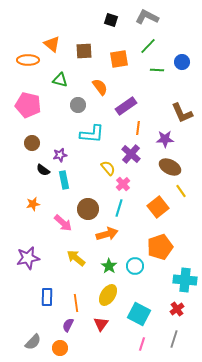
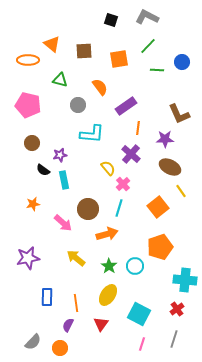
brown L-shape at (182, 113): moved 3 px left, 1 px down
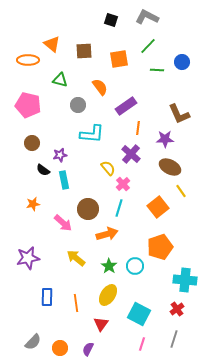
purple semicircle at (68, 325): moved 20 px right, 24 px down
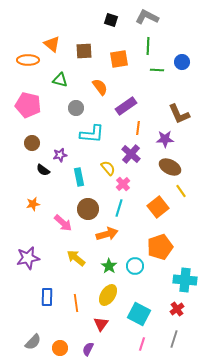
green line at (148, 46): rotated 42 degrees counterclockwise
gray circle at (78, 105): moved 2 px left, 3 px down
cyan rectangle at (64, 180): moved 15 px right, 3 px up
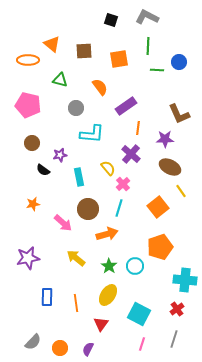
blue circle at (182, 62): moved 3 px left
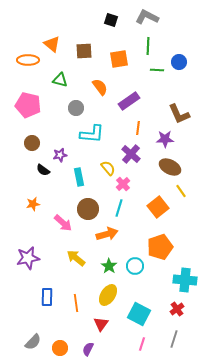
purple rectangle at (126, 106): moved 3 px right, 5 px up
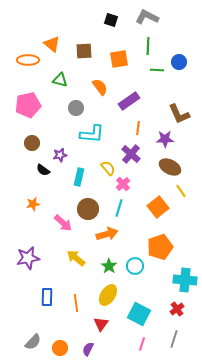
pink pentagon at (28, 105): rotated 25 degrees counterclockwise
cyan rectangle at (79, 177): rotated 24 degrees clockwise
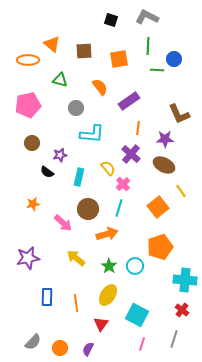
blue circle at (179, 62): moved 5 px left, 3 px up
brown ellipse at (170, 167): moved 6 px left, 2 px up
black semicircle at (43, 170): moved 4 px right, 2 px down
red cross at (177, 309): moved 5 px right, 1 px down; rotated 16 degrees counterclockwise
cyan square at (139, 314): moved 2 px left, 1 px down
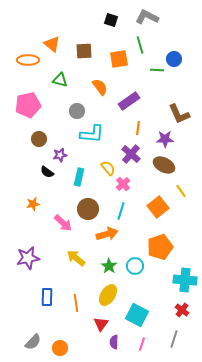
green line at (148, 46): moved 8 px left, 1 px up; rotated 18 degrees counterclockwise
gray circle at (76, 108): moved 1 px right, 3 px down
brown circle at (32, 143): moved 7 px right, 4 px up
cyan line at (119, 208): moved 2 px right, 3 px down
purple semicircle at (88, 349): moved 26 px right, 7 px up; rotated 24 degrees counterclockwise
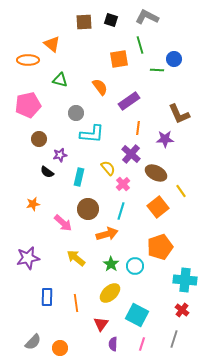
brown square at (84, 51): moved 29 px up
gray circle at (77, 111): moved 1 px left, 2 px down
brown ellipse at (164, 165): moved 8 px left, 8 px down
green star at (109, 266): moved 2 px right, 2 px up
yellow ellipse at (108, 295): moved 2 px right, 2 px up; rotated 15 degrees clockwise
purple semicircle at (114, 342): moved 1 px left, 2 px down
